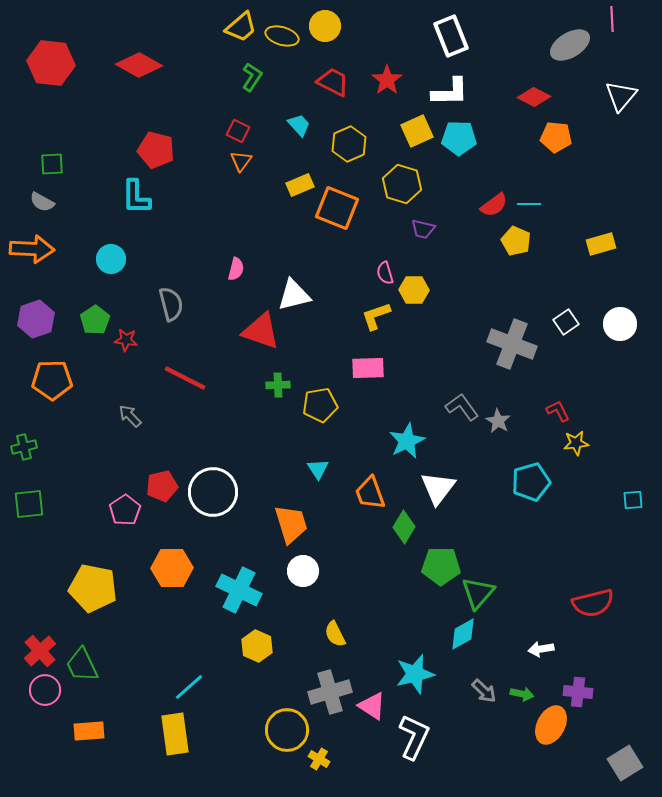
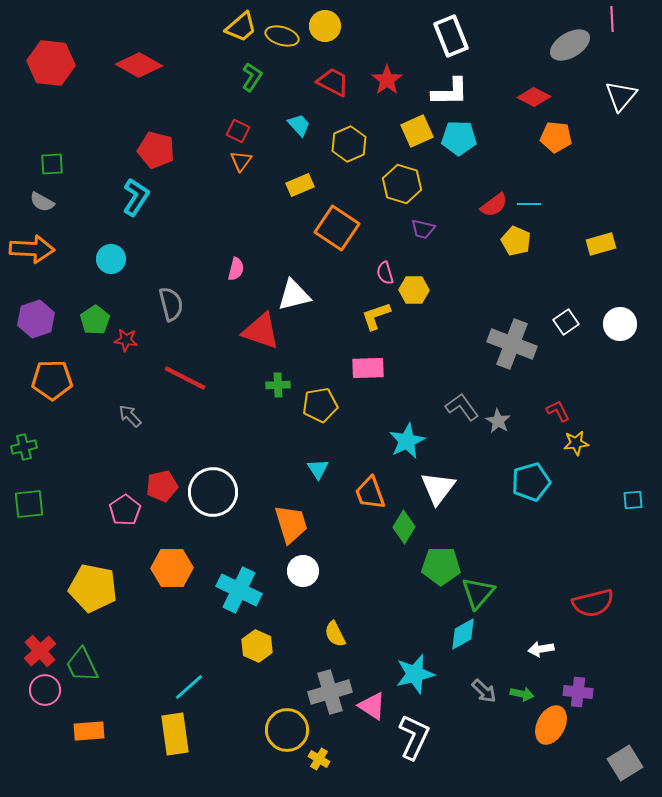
cyan L-shape at (136, 197): rotated 147 degrees counterclockwise
orange square at (337, 208): moved 20 px down; rotated 12 degrees clockwise
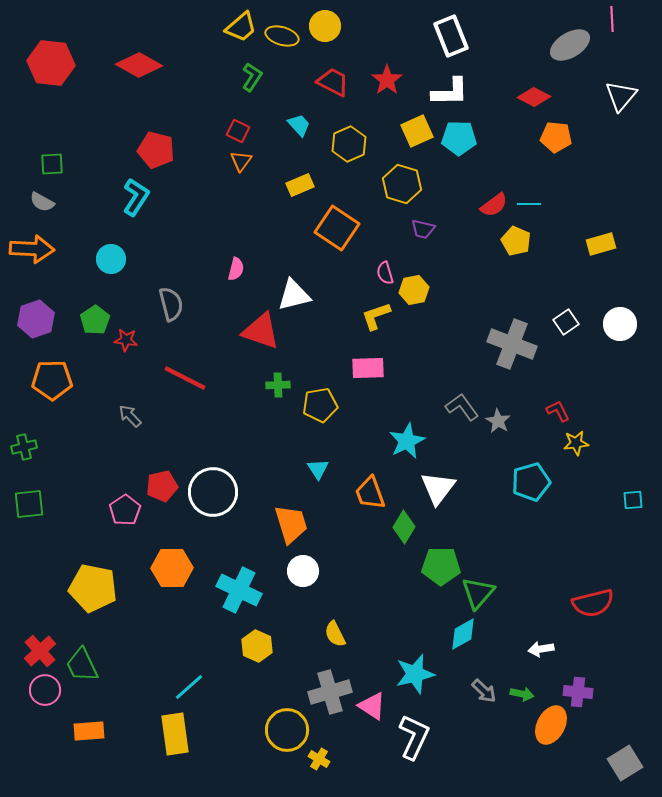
yellow hexagon at (414, 290): rotated 12 degrees counterclockwise
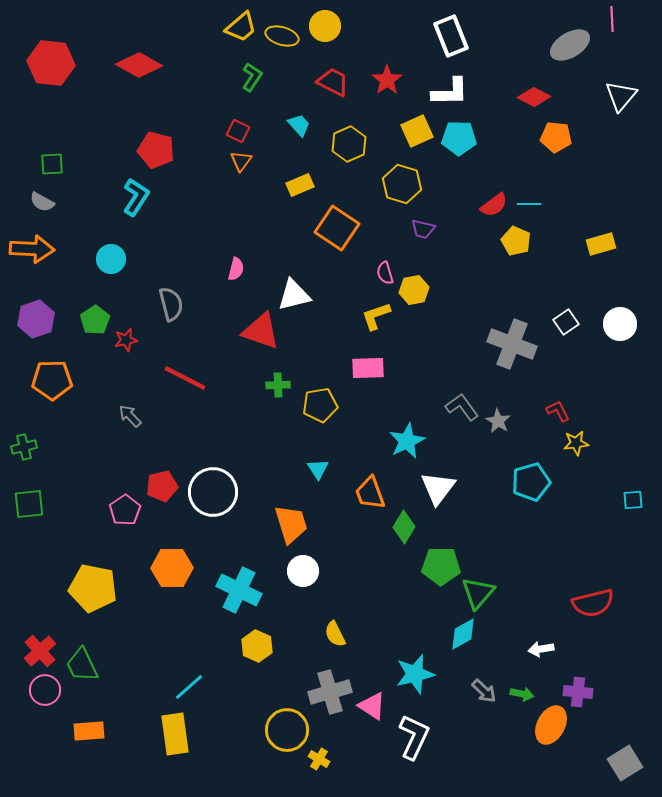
red star at (126, 340): rotated 20 degrees counterclockwise
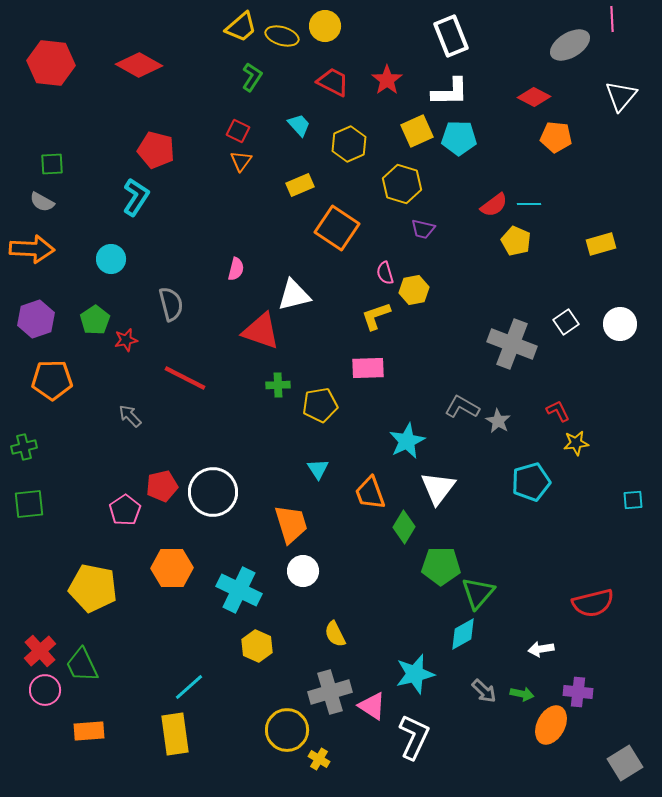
gray L-shape at (462, 407): rotated 24 degrees counterclockwise
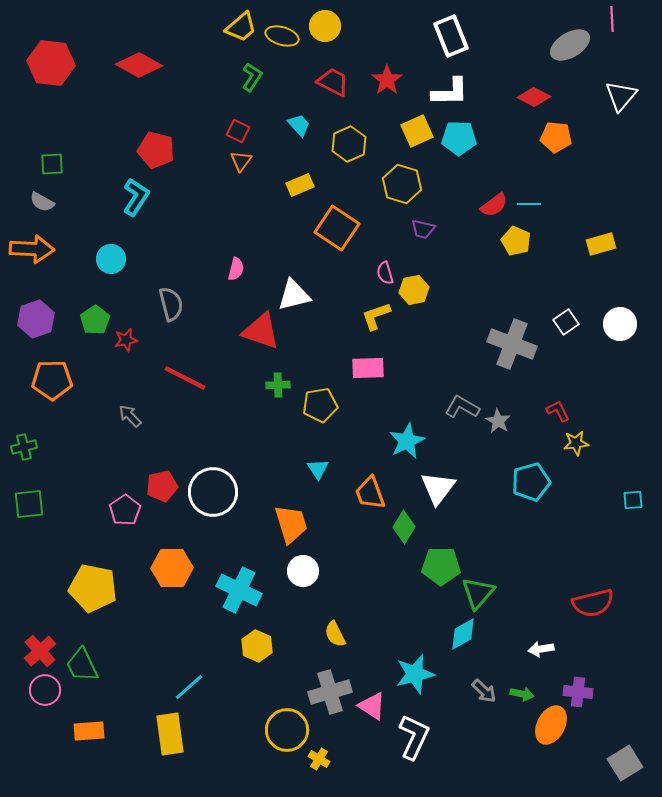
yellow rectangle at (175, 734): moved 5 px left
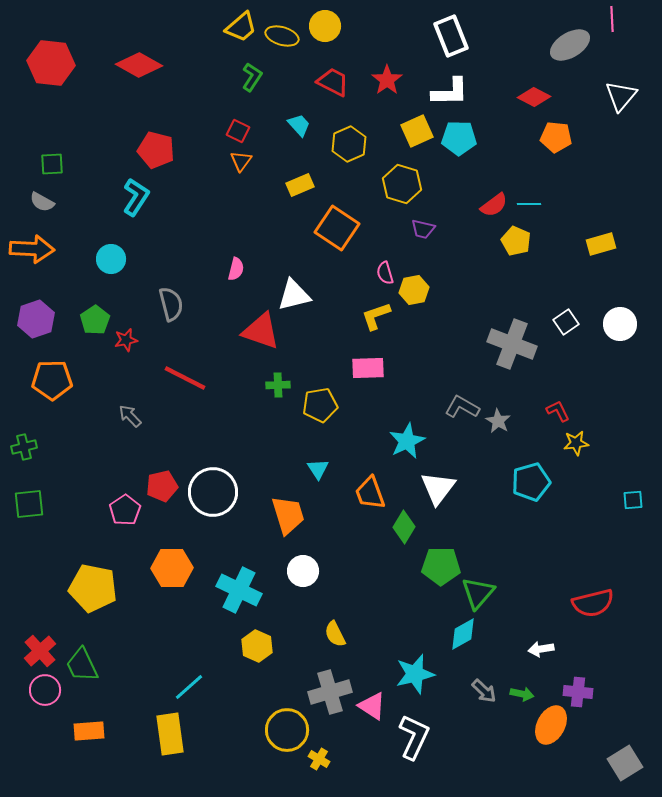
orange trapezoid at (291, 524): moved 3 px left, 9 px up
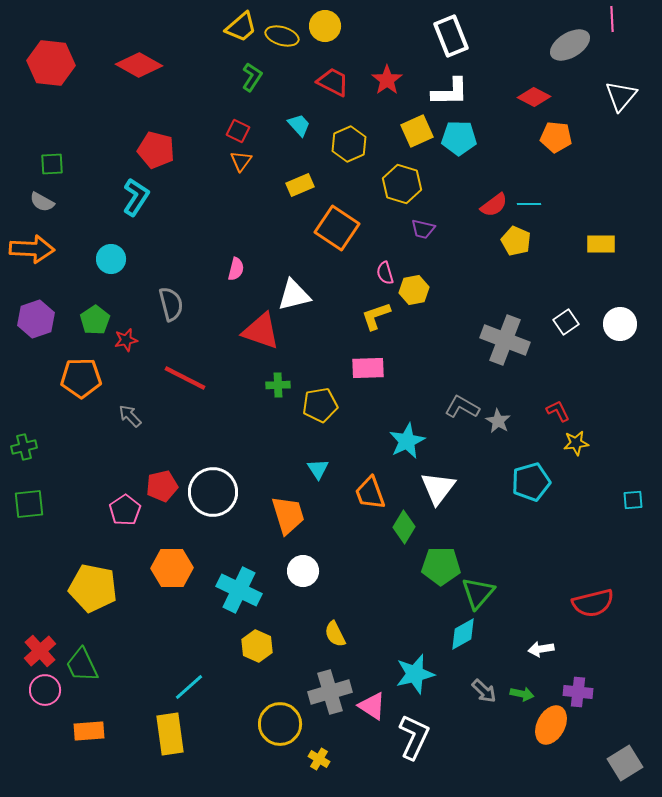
yellow rectangle at (601, 244): rotated 16 degrees clockwise
gray cross at (512, 344): moved 7 px left, 4 px up
orange pentagon at (52, 380): moved 29 px right, 2 px up
yellow circle at (287, 730): moved 7 px left, 6 px up
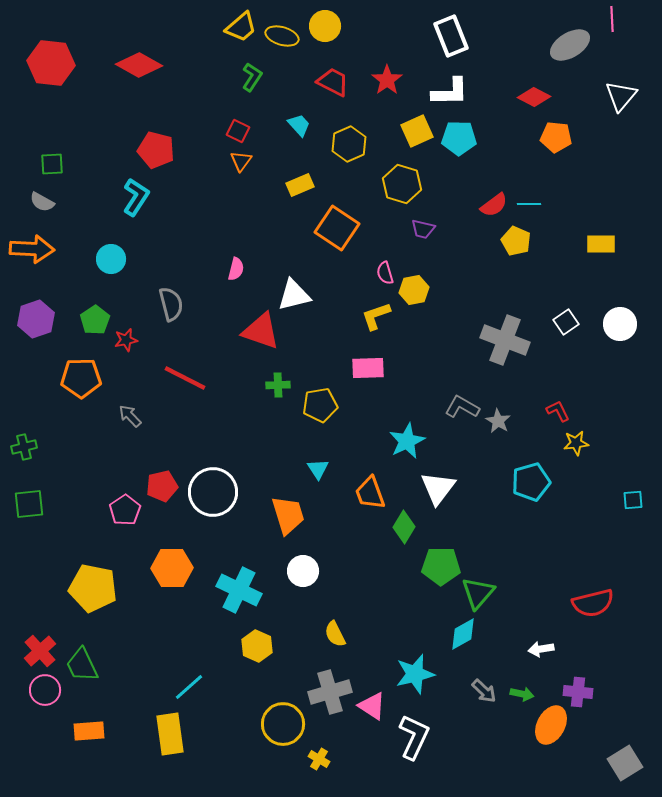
yellow circle at (280, 724): moved 3 px right
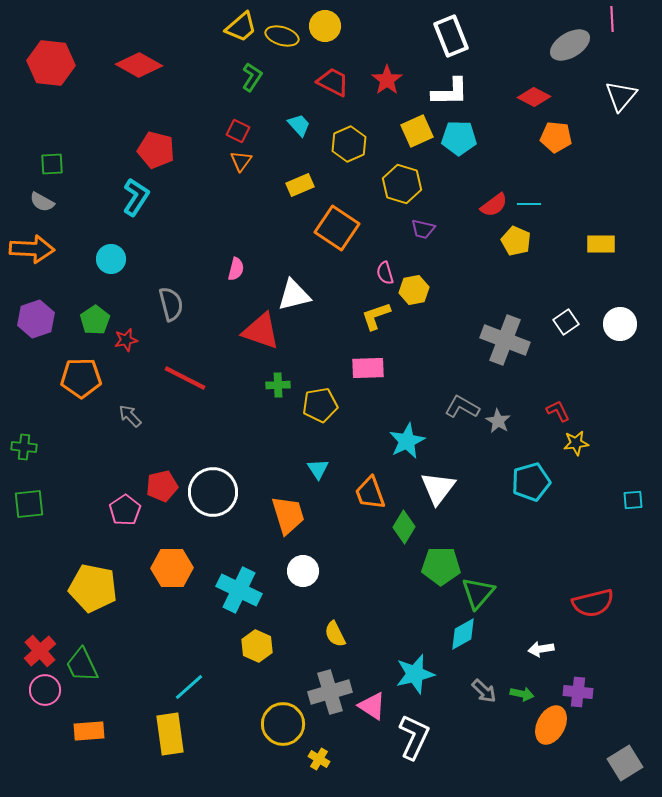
green cross at (24, 447): rotated 20 degrees clockwise
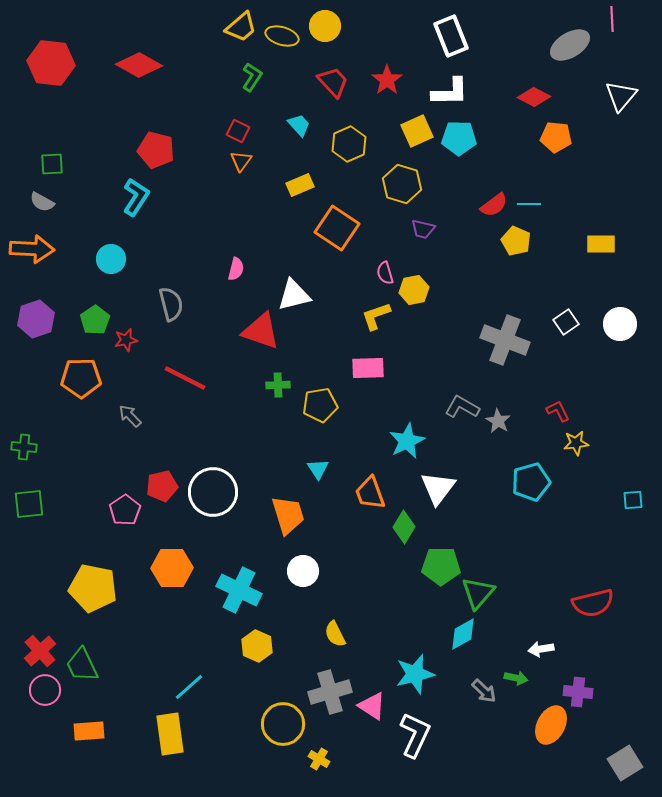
red trapezoid at (333, 82): rotated 20 degrees clockwise
green arrow at (522, 694): moved 6 px left, 16 px up
white L-shape at (414, 737): moved 1 px right, 2 px up
